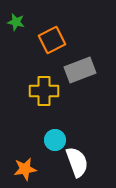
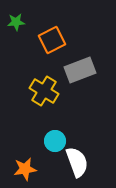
green star: rotated 18 degrees counterclockwise
yellow cross: rotated 32 degrees clockwise
cyan circle: moved 1 px down
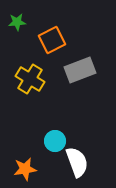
green star: moved 1 px right
yellow cross: moved 14 px left, 12 px up
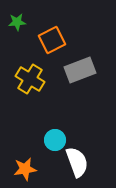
cyan circle: moved 1 px up
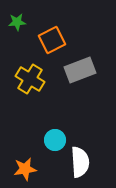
white semicircle: moved 3 px right; rotated 16 degrees clockwise
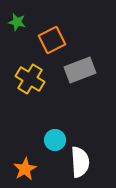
green star: rotated 18 degrees clockwise
orange star: rotated 20 degrees counterclockwise
